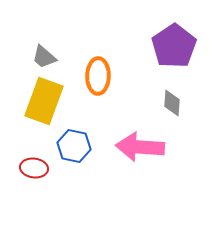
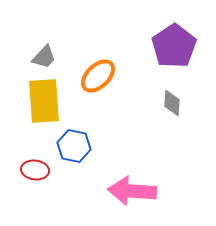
gray trapezoid: rotated 88 degrees counterclockwise
orange ellipse: rotated 45 degrees clockwise
yellow rectangle: rotated 24 degrees counterclockwise
pink arrow: moved 8 px left, 44 px down
red ellipse: moved 1 px right, 2 px down
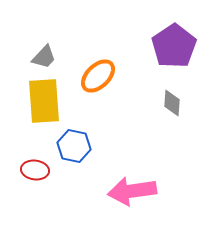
pink arrow: rotated 12 degrees counterclockwise
